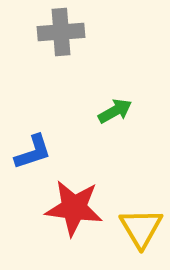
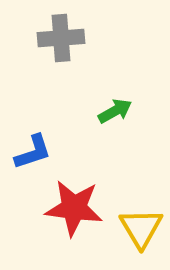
gray cross: moved 6 px down
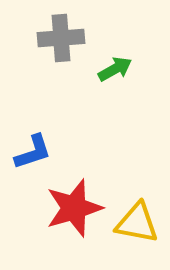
green arrow: moved 42 px up
red star: rotated 24 degrees counterclockwise
yellow triangle: moved 4 px left, 5 px up; rotated 48 degrees counterclockwise
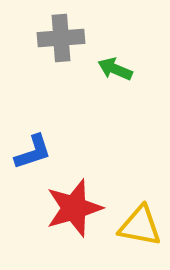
green arrow: rotated 128 degrees counterclockwise
yellow triangle: moved 3 px right, 3 px down
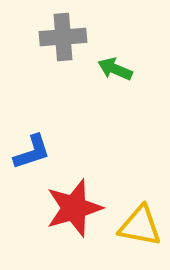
gray cross: moved 2 px right, 1 px up
blue L-shape: moved 1 px left
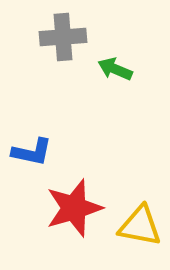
blue L-shape: rotated 30 degrees clockwise
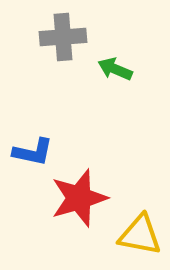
blue L-shape: moved 1 px right
red star: moved 5 px right, 10 px up
yellow triangle: moved 9 px down
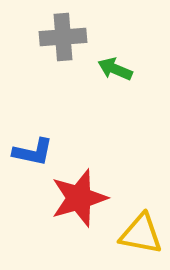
yellow triangle: moved 1 px right, 1 px up
